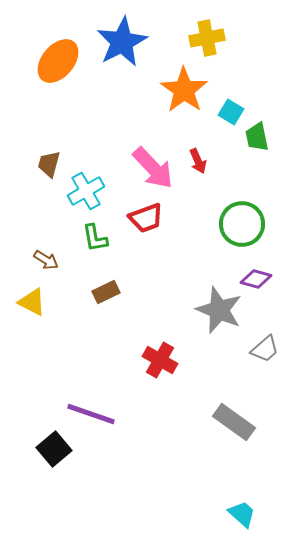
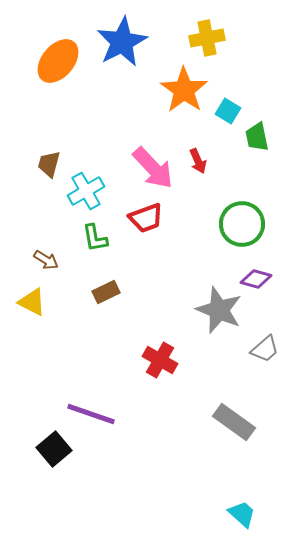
cyan square: moved 3 px left, 1 px up
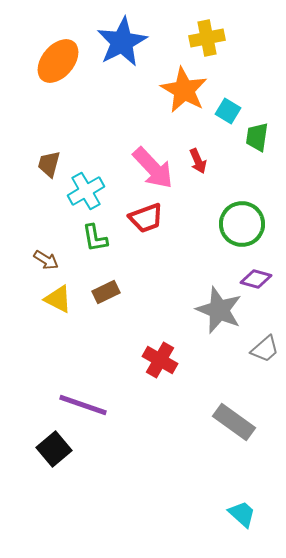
orange star: rotated 6 degrees counterclockwise
green trapezoid: rotated 20 degrees clockwise
yellow triangle: moved 26 px right, 3 px up
purple line: moved 8 px left, 9 px up
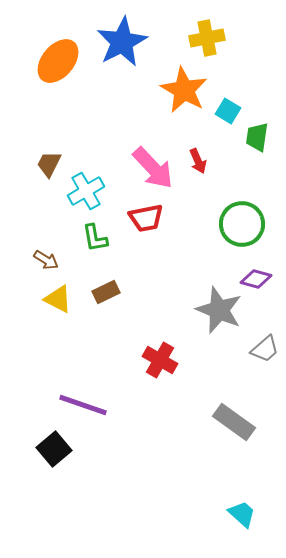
brown trapezoid: rotated 12 degrees clockwise
red trapezoid: rotated 9 degrees clockwise
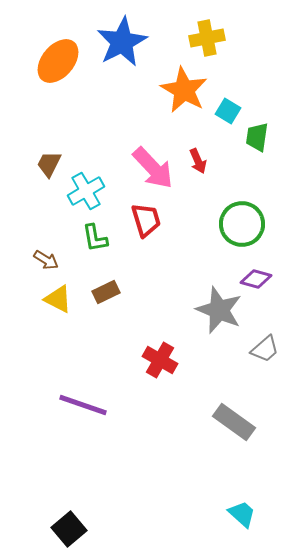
red trapezoid: moved 2 px down; rotated 96 degrees counterclockwise
black square: moved 15 px right, 80 px down
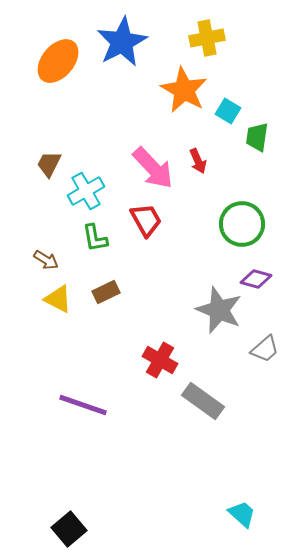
red trapezoid: rotated 12 degrees counterclockwise
gray rectangle: moved 31 px left, 21 px up
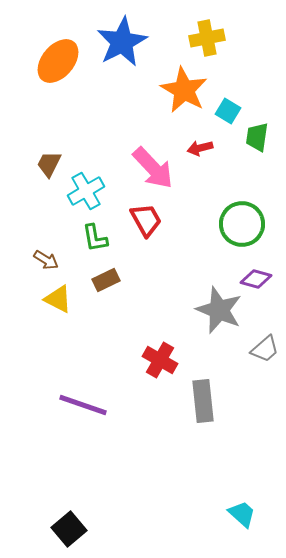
red arrow: moved 2 px right, 13 px up; rotated 100 degrees clockwise
brown rectangle: moved 12 px up
gray rectangle: rotated 48 degrees clockwise
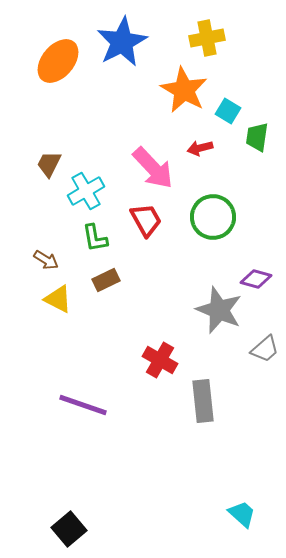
green circle: moved 29 px left, 7 px up
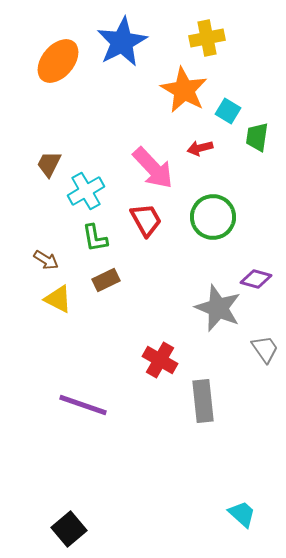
gray star: moved 1 px left, 2 px up
gray trapezoid: rotated 84 degrees counterclockwise
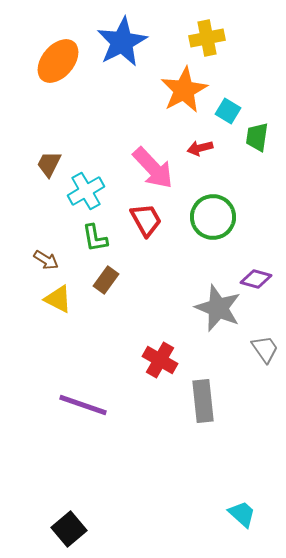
orange star: rotated 15 degrees clockwise
brown rectangle: rotated 28 degrees counterclockwise
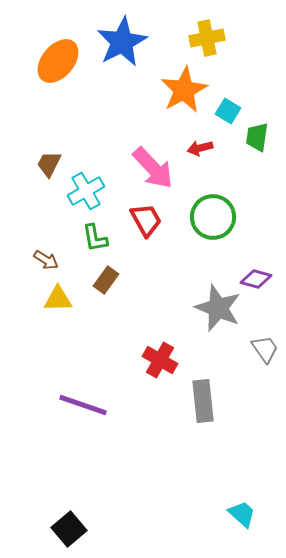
yellow triangle: rotated 28 degrees counterclockwise
